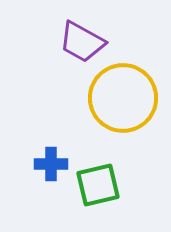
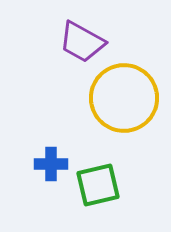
yellow circle: moved 1 px right
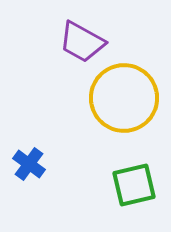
blue cross: moved 22 px left; rotated 36 degrees clockwise
green square: moved 36 px right
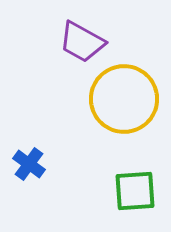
yellow circle: moved 1 px down
green square: moved 1 px right, 6 px down; rotated 9 degrees clockwise
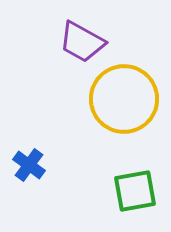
blue cross: moved 1 px down
green square: rotated 6 degrees counterclockwise
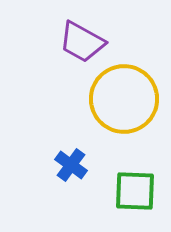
blue cross: moved 42 px right
green square: rotated 12 degrees clockwise
